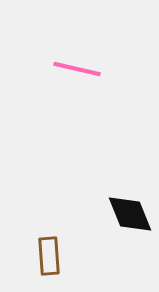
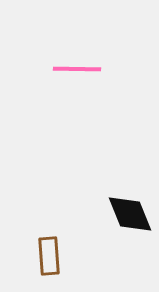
pink line: rotated 12 degrees counterclockwise
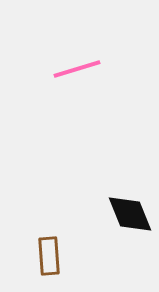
pink line: rotated 18 degrees counterclockwise
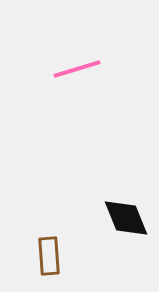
black diamond: moved 4 px left, 4 px down
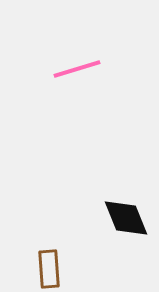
brown rectangle: moved 13 px down
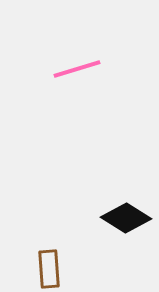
black diamond: rotated 36 degrees counterclockwise
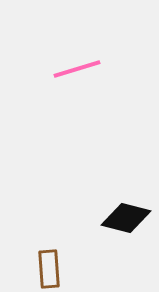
black diamond: rotated 18 degrees counterclockwise
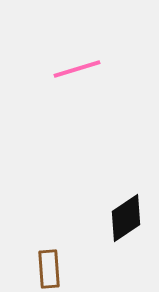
black diamond: rotated 48 degrees counterclockwise
